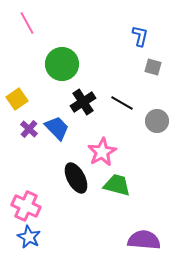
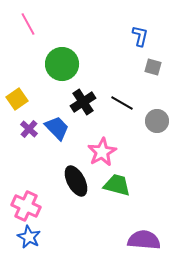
pink line: moved 1 px right, 1 px down
black ellipse: moved 3 px down
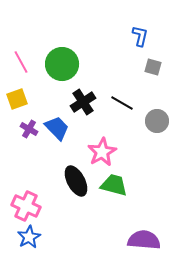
pink line: moved 7 px left, 38 px down
yellow square: rotated 15 degrees clockwise
purple cross: rotated 12 degrees counterclockwise
green trapezoid: moved 3 px left
blue star: rotated 15 degrees clockwise
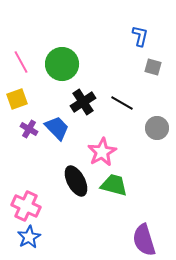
gray circle: moved 7 px down
purple semicircle: rotated 112 degrees counterclockwise
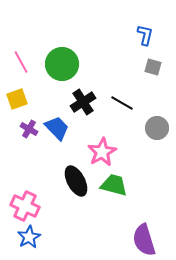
blue L-shape: moved 5 px right, 1 px up
pink cross: moved 1 px left
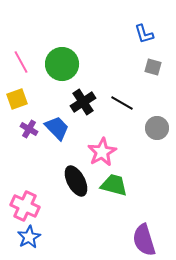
blue L-shape: moved 1 px left, 1 px up; rotated 150 degrees clockwise
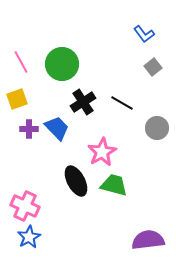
blue L-shape: rotated 20 degrees counterclockwise
gray square: rotated 36 degrees clockwise
purple cross: rotated 30 degrees counterclockwise
purple semicircle: moved 4 px right; rotated 100 degrees clockwise
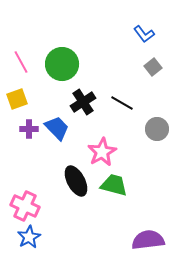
gray circle: moved 1 px down
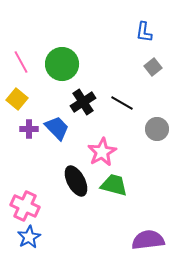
blue L-shape: moved 2 px up; rotated 45 degrees clockwise
yellow square: rotated 30 degrees counterclockwise
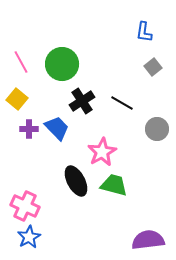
black cross: moved 1 px left, 1 px up
